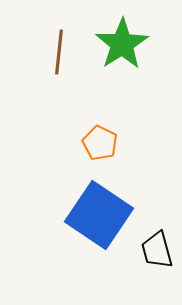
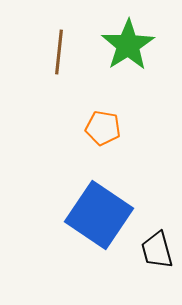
green star: moved 6 px right, 1 px down
orange pentagon: moved 3 px right, 15 px up; rotated 16 degrees counterclockwise
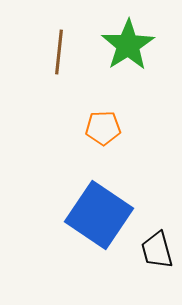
orange pentagon: rotated 12 degrees counterclockwise
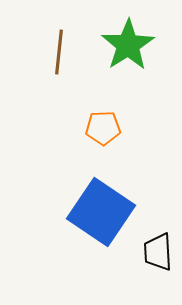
blue square: moved 2 px right, 3 px up
black trapezoid: moved 1 px right, 2 px down; rotated 12 degrees clockwise
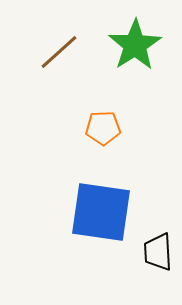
green star: moved 7 px right
brown line: rotated 42 degrees clockwise
blue square: rotated 26 degrees counterclockwise
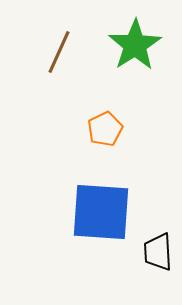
brown line: rotated 24 degrees counterclockwise
orange pentagon: moved 2 px right, 1 px down; rotated 24 degrees counterclockwise
blue square: rotated 4 degrees counterclockwise
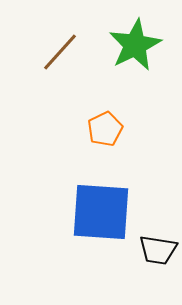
green star: rotated 6 degrees clockwise
brown line: moved 1 px right; rotated 18 degrees clockwise
black trapezoid: moved 2 px up; rotated 78 degrees counterclockwise
